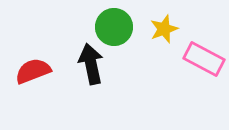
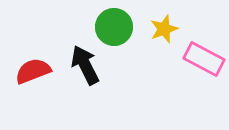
black arrow: moved 6 px left, 1 px down; rotated 15 degrees counterclockwise
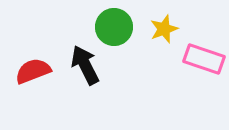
pink rectangle: rotated 9 degrees counterclockwise
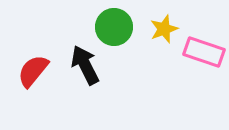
pink rectangle: moved 7 px up
red semicircle: rotated 30 degrees counterclockwise
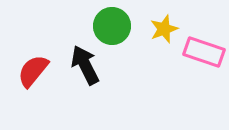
green circle: moved 2 px left, 1 px up
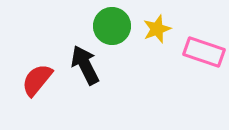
yellow star: moved 7 px left
red semicircle: moved 4 px right, 9 px down
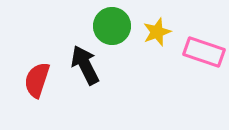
yellow star: moved 3 px down
red semicircle: rotated 21 degrees counterclockwise
